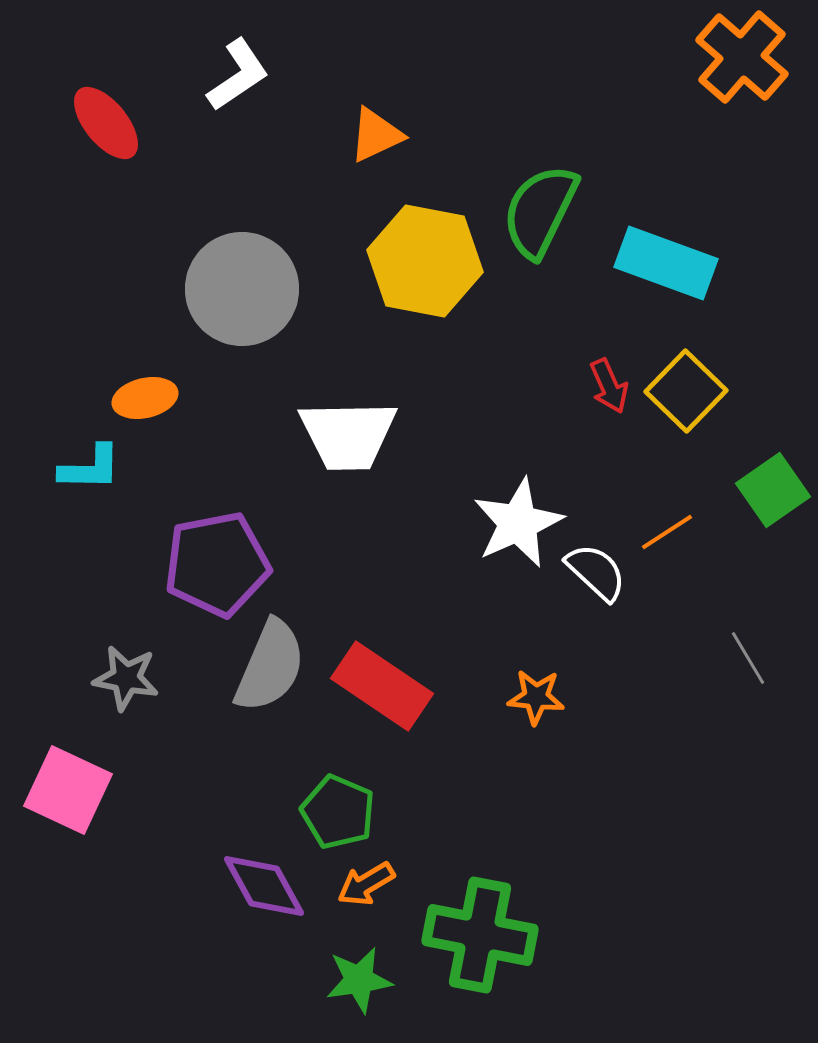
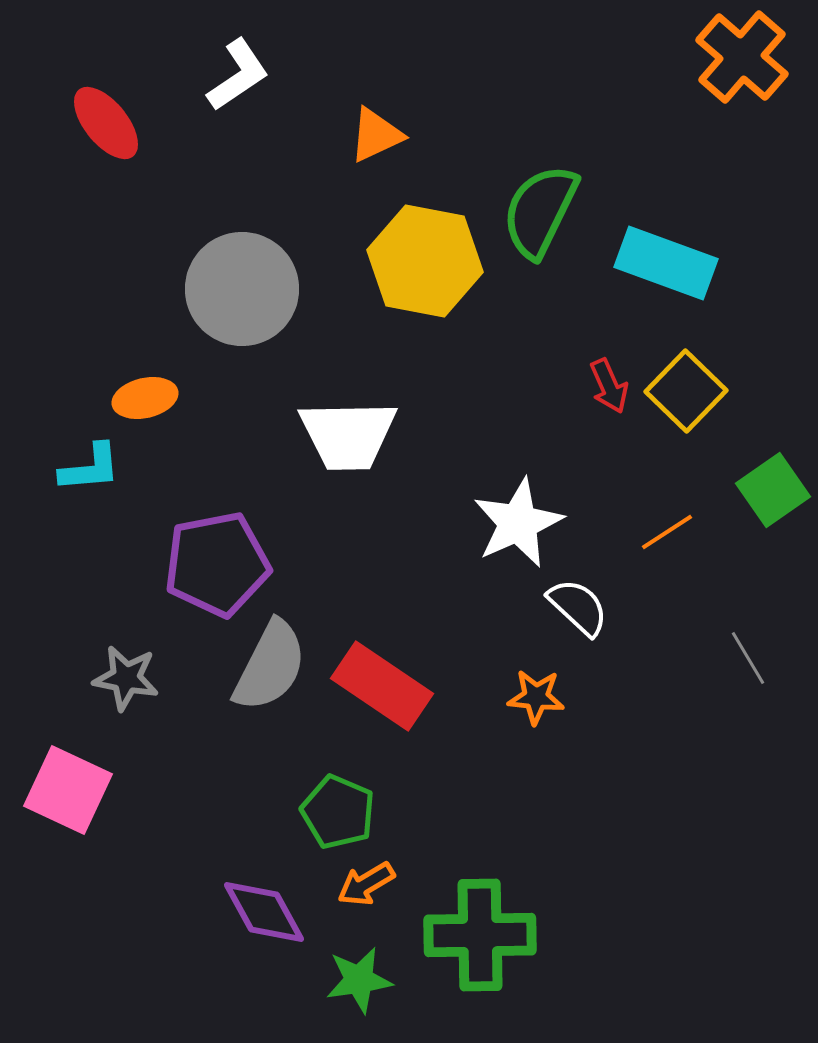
cyan L-shape: rotated 6 degrees counterclockwise
white semicircle: moved 18 px left, 35 px down
gray semicircle: rotated 4 degrees clockwise
purple diamond: moved 26 px down
green cross: rotated 12 degrees counterclockwise
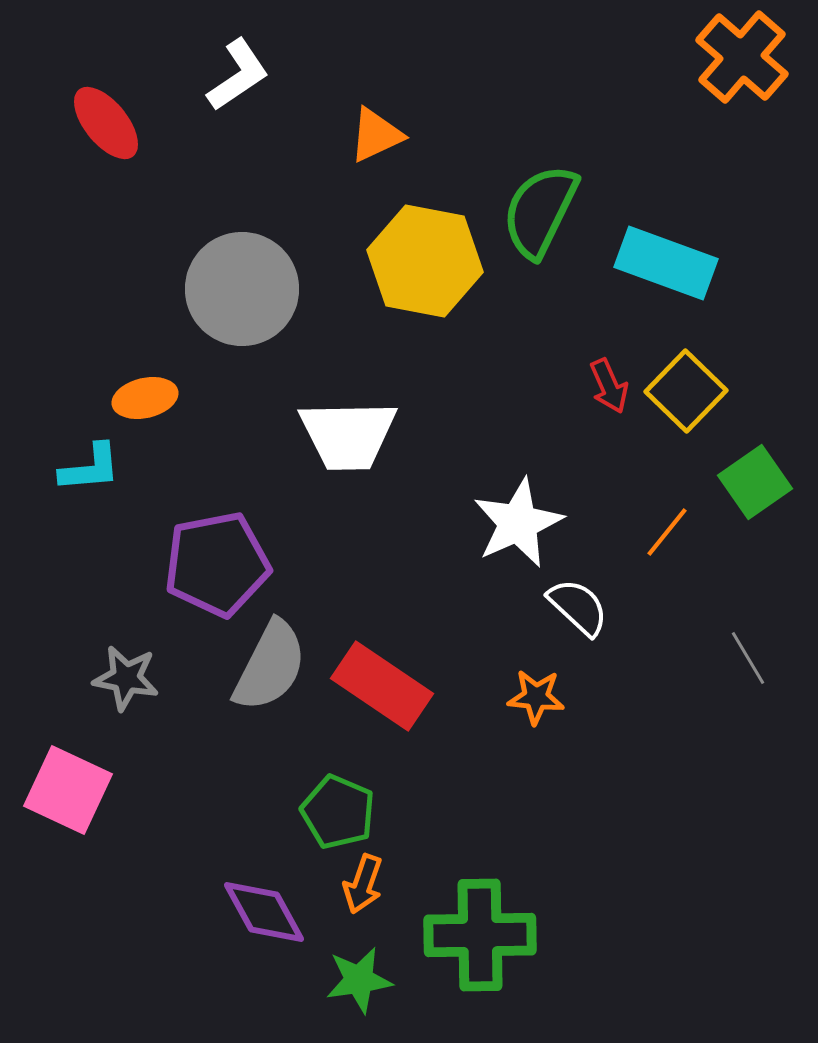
green square: moved 18 px left, 8 px up
orange line: rotated 18 degrees counterclockwise
orange arrow: moved 3 px left; rotated 40 degrees counterclockwise
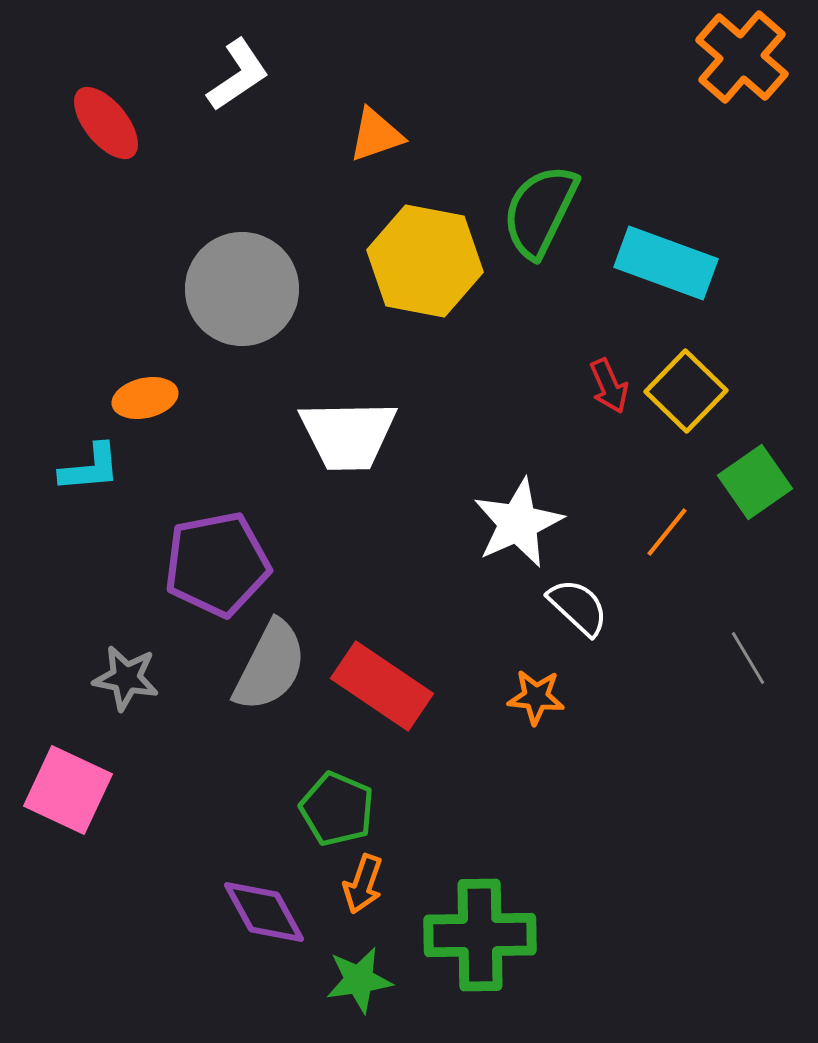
orange triangle: rotated 6 degrees clockwise
green pentagon: moved 1 px left, 3 px up
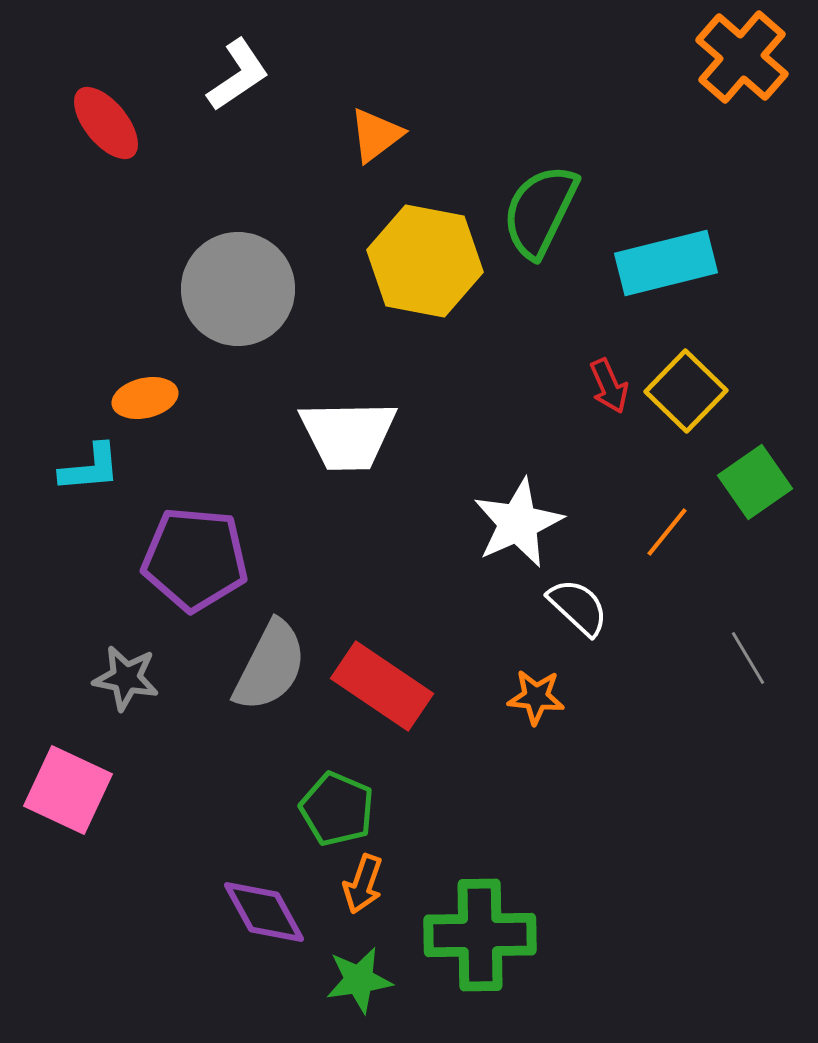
orange triangle: rotated 18 degrees counterclockwise
cyan rectangle: rotated 34 degrees counterclockwise
gray circle: moved 4 px left
purple pentagon: moved 22 px left, 5 px up; rotated 16 degrees clockwise
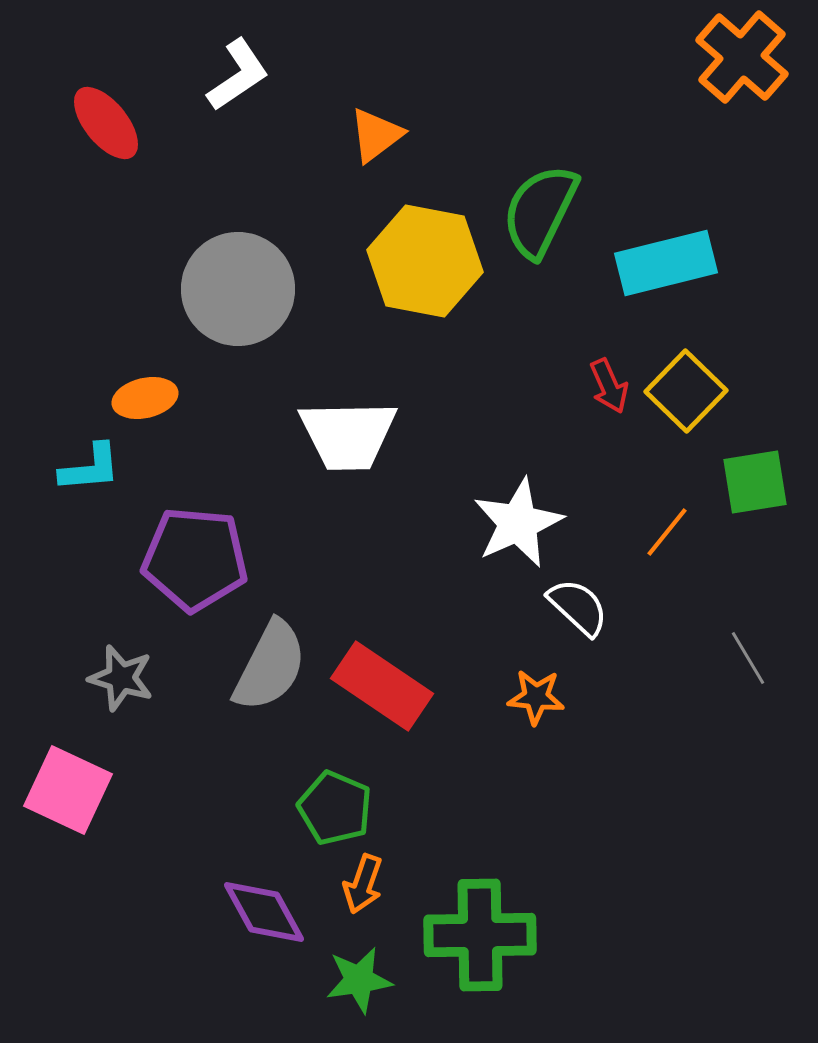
green square: rotated 26 degrees clockwise
gray star: moved 5 px left; rotated 6 degrees clockwise
green pentagon: moved 2 px left, 1 px up
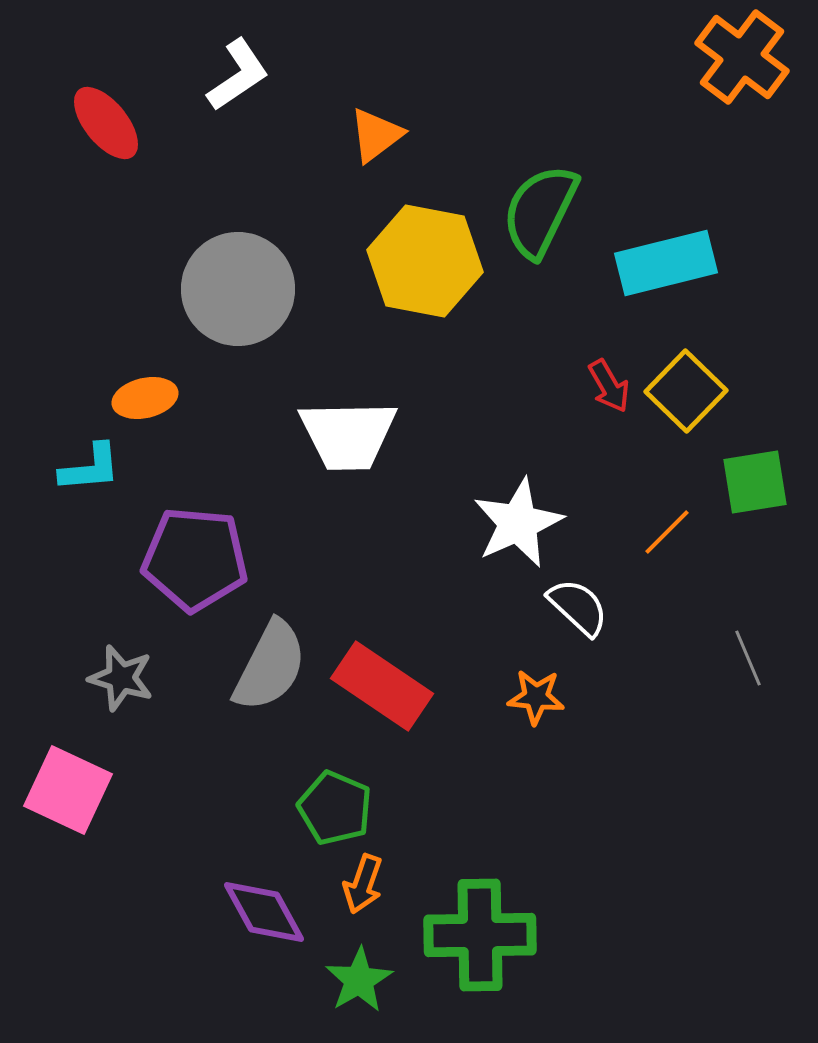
orange cross: rotated 4 degrees counterclockwise
red arrow: rotated 6 degrees counterclockwise
orange line: rotated 6 degrees clockwise
gray line: rotated 8 degrees clockwise
green star: rotated 22 degrees counterclockwise
